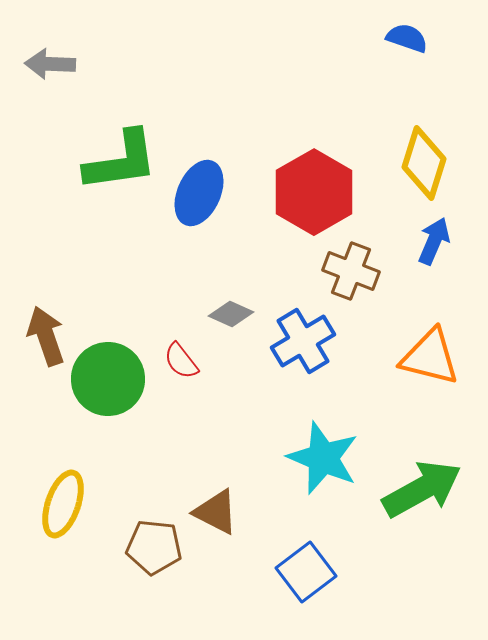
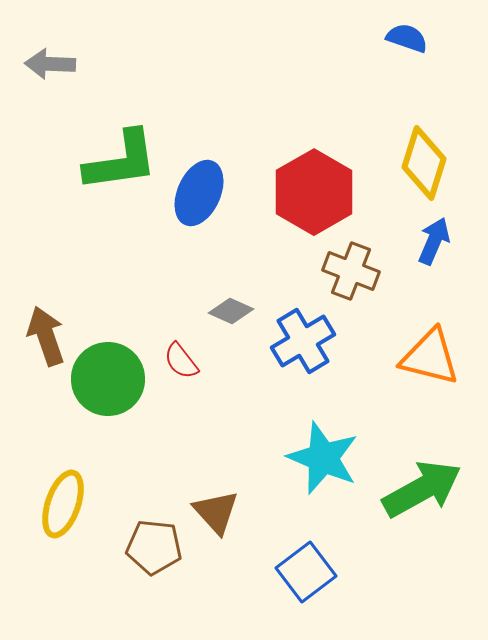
gray diamond: moved 3 px up
brown triangle: rotated 21 degrees clockwise
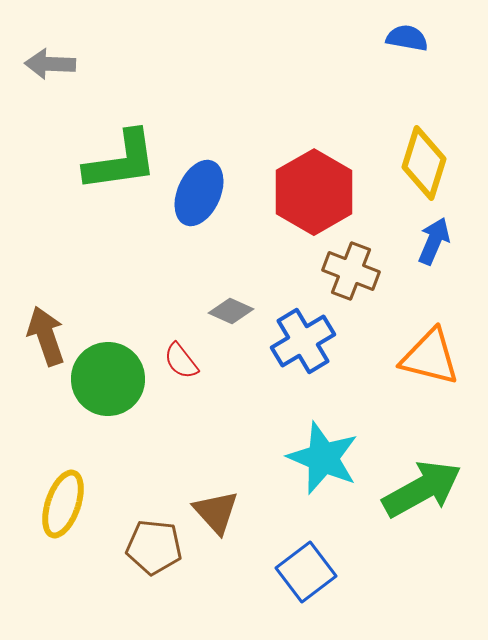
blue semicircle: rotated 9 degrees counterclockwise
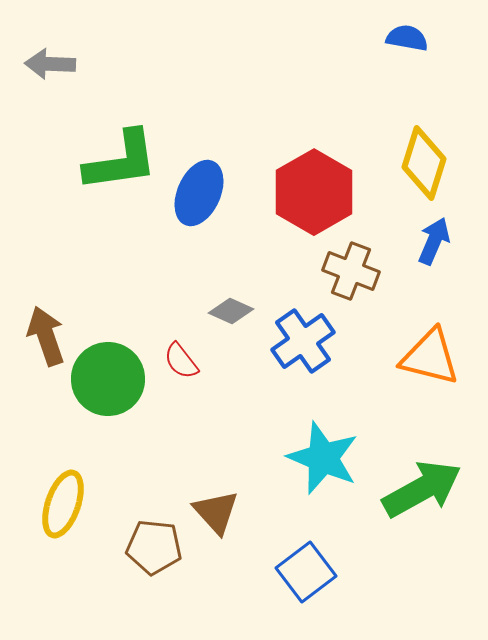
blue cross: rotated 4 degrees counterclockwise
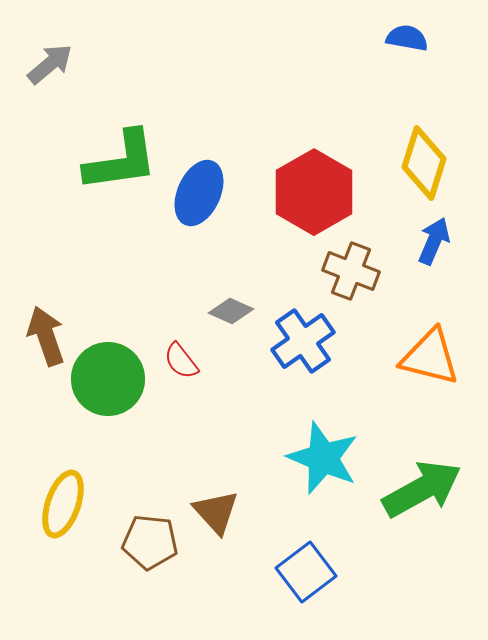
gray arrow: rotated 138 degrees clockwise
brown pentagon: moved 4 px left, 5 px up
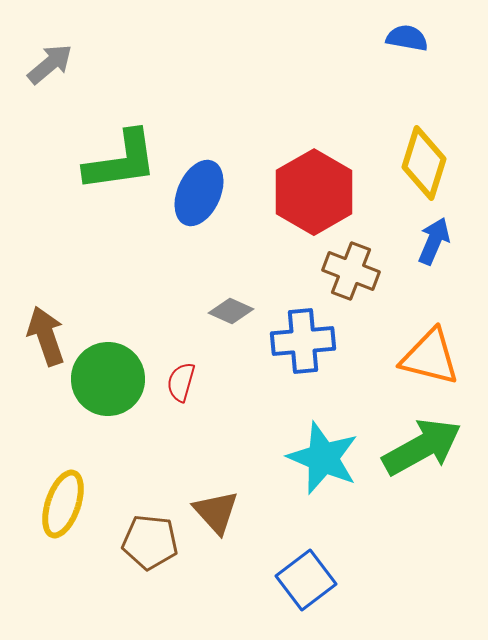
blue cross: rotated 30 degrees clockwise
red semicircle: moved 21 px down; rotated 54 degrees clockwise
green arrow: moved 42 px up
blue square: moved 8 px down
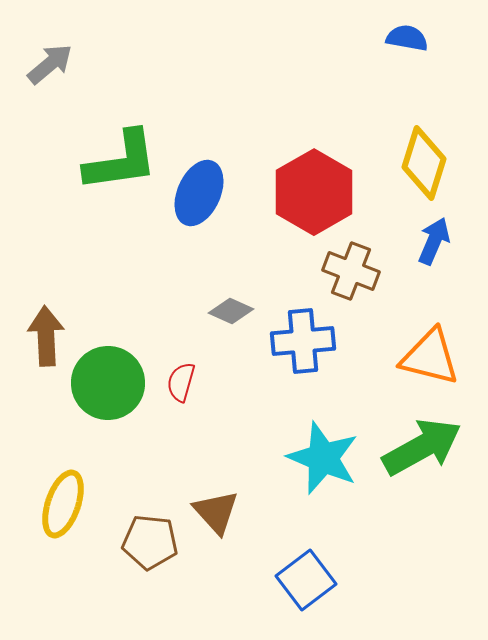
brown arrow: rotated 16 degrees clockwise
green circle: moved 4 px down
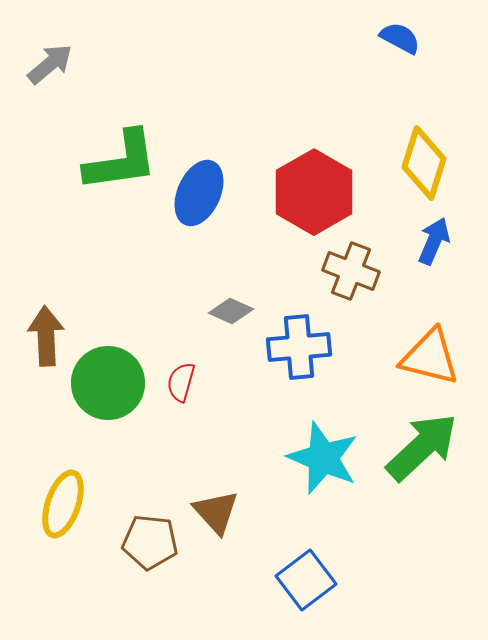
blue semicircle: moved 7 px left; rotated 18 degrees clockwise
blue cross: moved 4 px left, 6 px down
green arrow: rotated 14 degrees counterclockwise
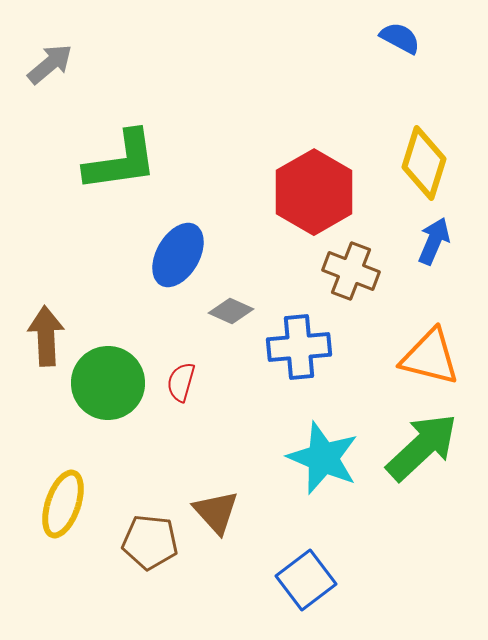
blue ellipse: moved 21 px left, 62 px down; rotated 6 degrees clockwise
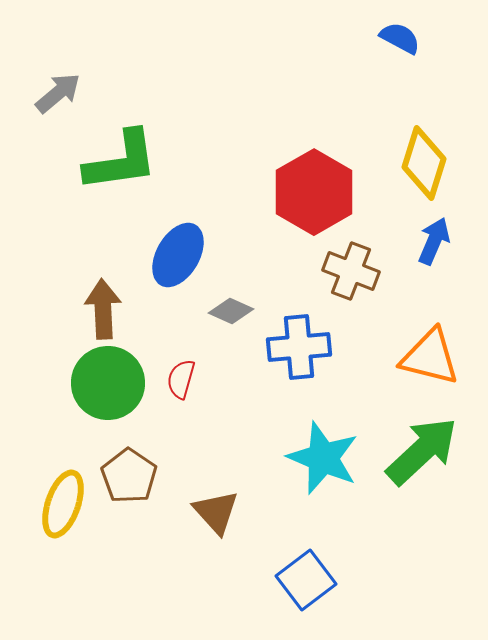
gray arrow: moved 8 px right, 29 px down
brown arrow: moved 57 px right, 27 px up
red semicircle: moved 3 px up
green arrow: moved 4 px down
brown pentagon: moved 21 px left, 66 px up; rotated 28 degrees clockwise
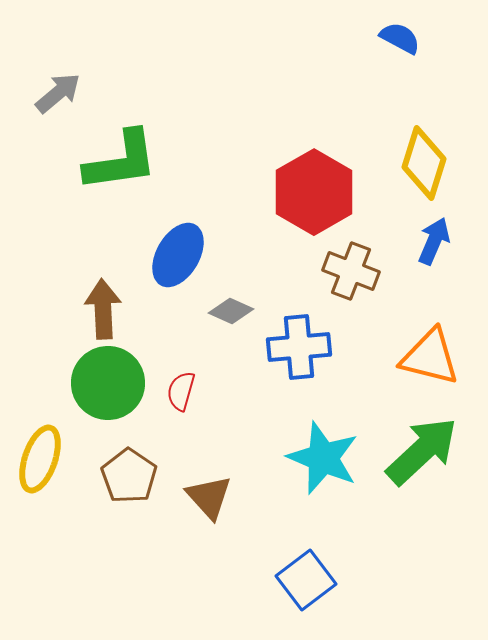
red semicircle: moved 12 px down
yellow ellipse: moved 23 px left, 45 px up
brown triangle: moved 7 px left, 15 px up
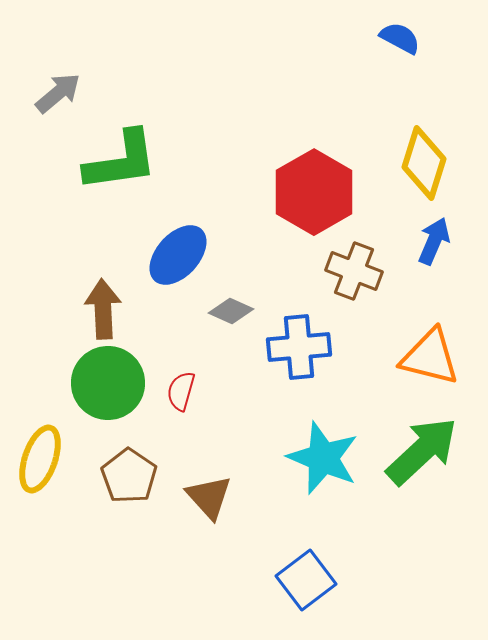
blue ellipse: rotated 12 degrees clockwise
brown cross: moved 3 px right
